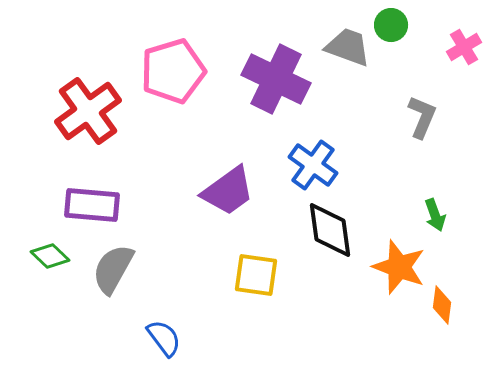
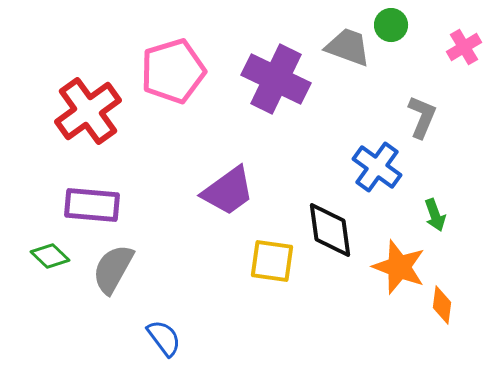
blue cross: moved 64 px right, 2 px down
yellow square: moved 16 px right, 14 px up
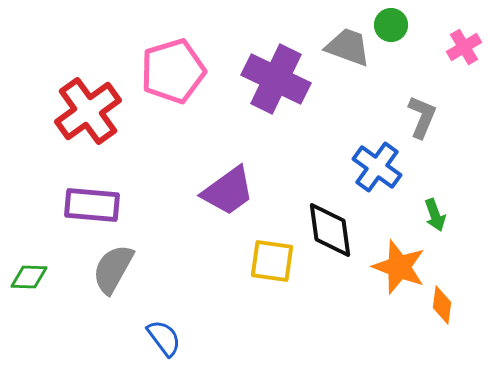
green diamond: moved 21 px left, 21 px down; rotated 42 degrees counterclockwise
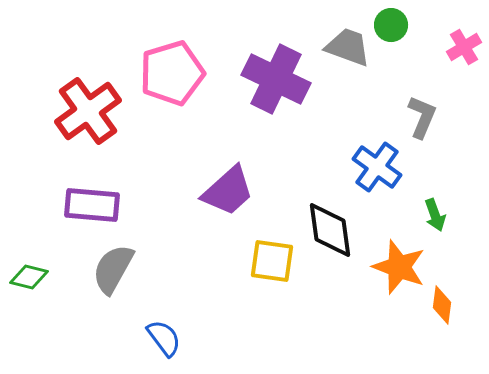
pink pentagon: moved 1 px left, 2 px down
purple trapezoid: rotated 6 degrees counterclockwise
green diamond: rotated 12 degrees clockwise
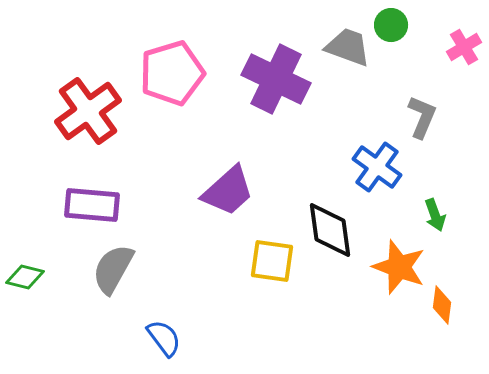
green diamond: moved 4 px left
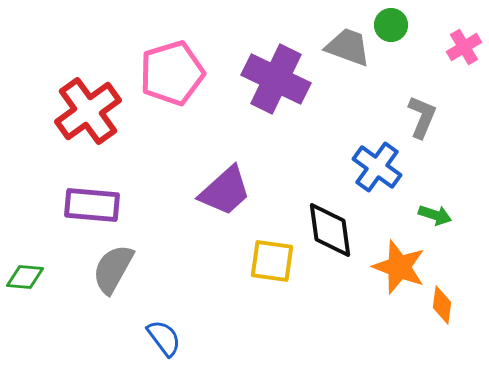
purple trapezoid: moved 3 px left
green arrow: rotated 52 degrees counterclockwise
green diamond: rotated 9 degrees counterclockwise
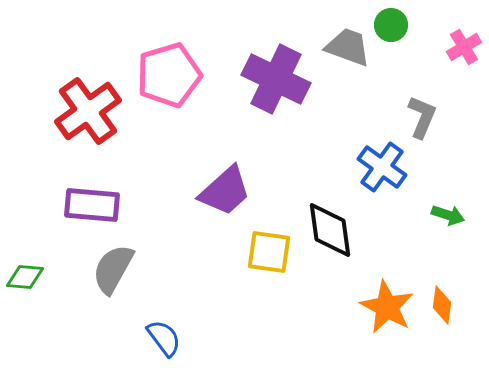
pink pentagon: moved 3 px left, 2 px down
blue cross: moved 5 px right
green arrow: moved 13 px right
yellow square: moved 3 px left, 9 px up
orange star: moved 12 px left, 40 px down; rotated 8 degrees clockwise
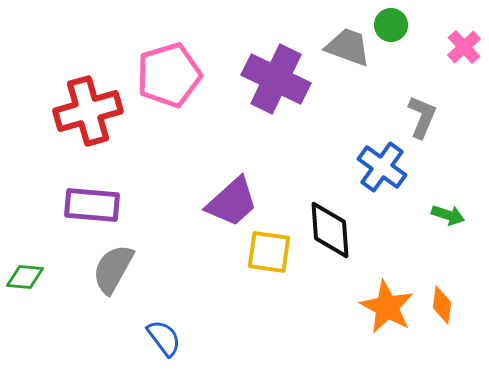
pink cross: rotated 12 degrees counterclockwise
red cross: rotated 20 degrees clockwise
purple trapezoid: moved 7 px right, 11 px down
black diamond: rotated 4 degrees clockwise
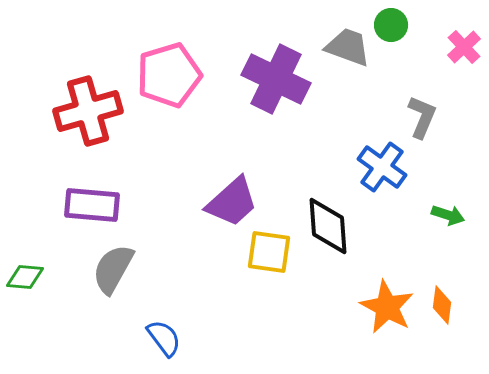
black diamond: moved 2 px left, 4 px up
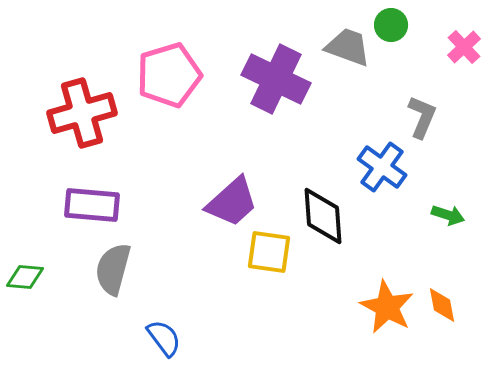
red cross: moved 6 px left, 2 px down
black diamond: moved 5 px left, 10 px up
gray semicircle: rotated 14 degrees counterclockwise
orange diamond: rotated 18 degrees counterclockwise
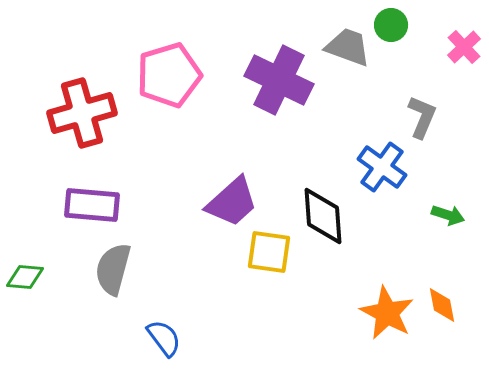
purple cross: moved 3 px right, 1 px down
orange star: moved 6 px down
